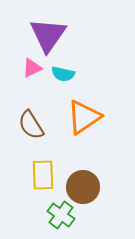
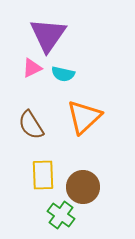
orange triangle: rotated 9 degrees counterclockwise
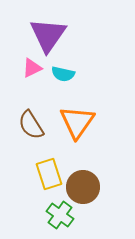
orange triangle: moved 7 px left, 5 px down; rotated 12 degrees counterclockwise
yellow rectangle: moved 6 px right, 1 px up; rotated 16 degrees counterclockwise
green cross: moved 1 px left
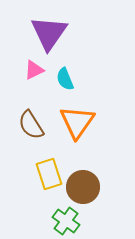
purple triangle: moved 1 px right, 2 px up
pink triangle: moved 2 px right, 2 px down
cyan semicircle: moved 2 px right, 5 px down; rotated 55 degrees clockwise
green cross: moved 6 px right, 6 px down
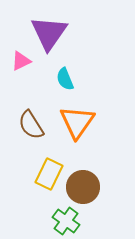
pink triangle: moved 13 px left, 9 px up
yellow rectangle: rotated 44 degrees clockwise
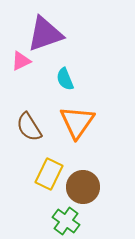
purple triangle: moved 4 px left, 1 px down; rotated 36 degrees clockwise
brown semicircle: moved 2 px left, 2 px down
